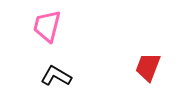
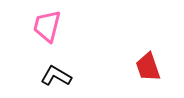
red trapezoid: rotated 40 degrees counterclockwise
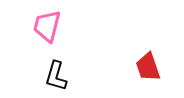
black L-shape: rotated 104 degrees counterclockwise
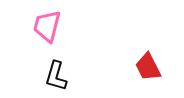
red trapezoid: rotated 8 degrees counterclockwise
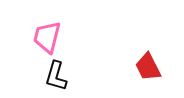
pink trapezoid: moved 11 px down
